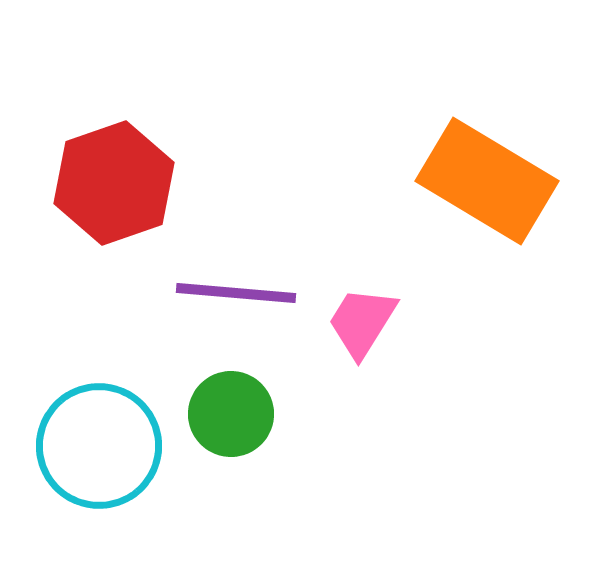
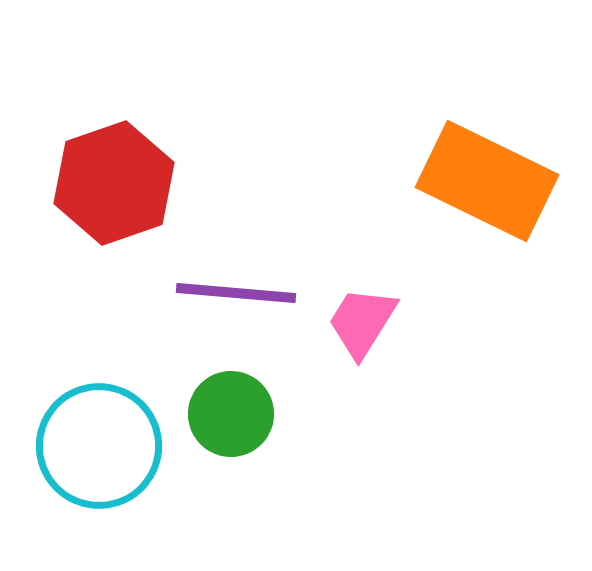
orange rectangle: rotated 5 degrees counterclockwise
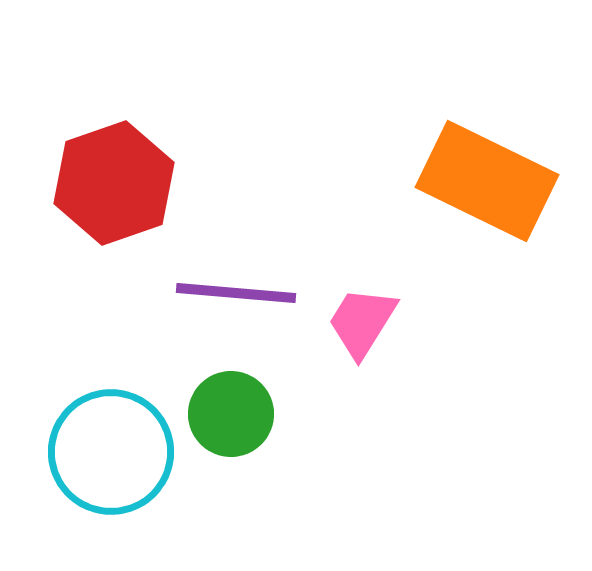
cyan circle: moved 12 px right, 6 px down
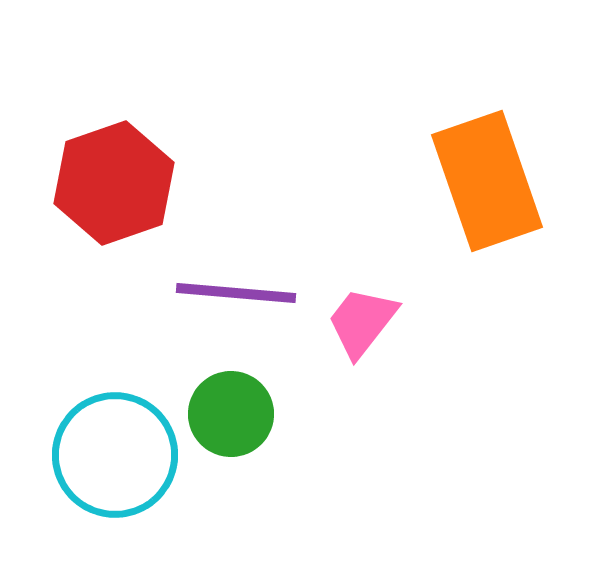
orange rectangle: rotated 45 degrees clockwise
pink trapezoid: rotated 6 degrees clockwise
cyan circle: moved 4 px right, 3 px down
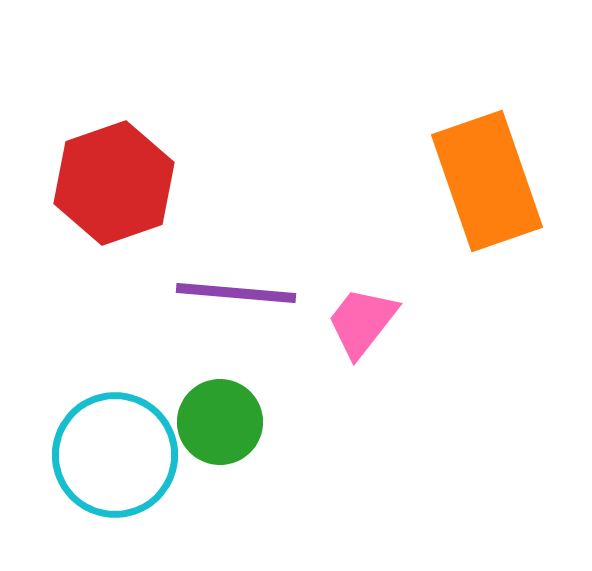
green circle: moved 11 px left, 8 px down
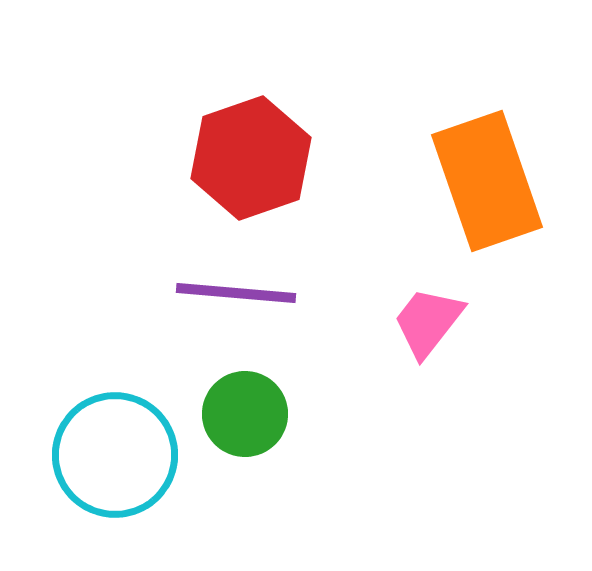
red hexagon: moved 137 px right, 25 px up
pink trapezoid: moved 66 px right
green circle: moved 25 px right, 8 px up
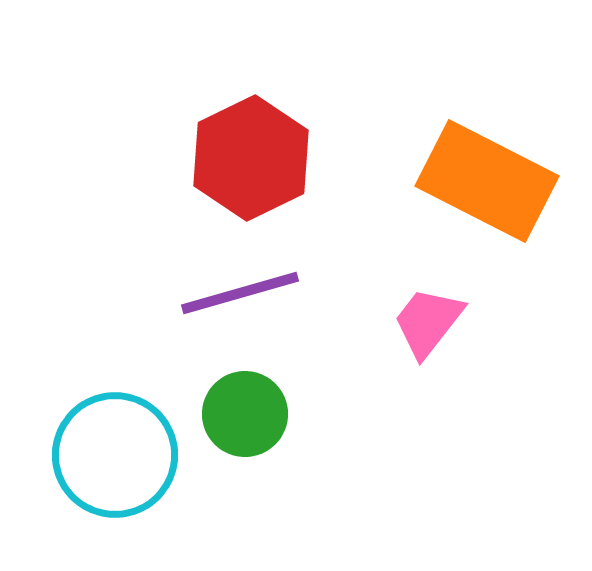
red hexagon: rotated 7 degrees counterclockwise
orange rectangle: rotated 44 degrees counterclockwise
purple line: moved 4 px right; rotated 21 degrees counterclockwise
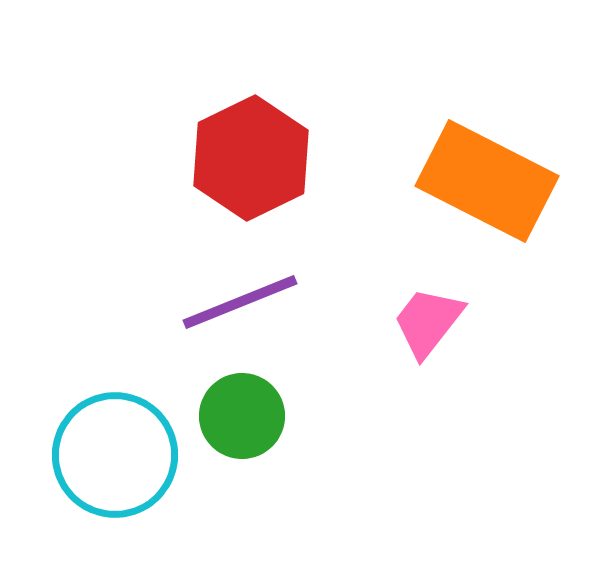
purple line: moved 9 px down; rotated 6 degrees counterclockwise
green circle: moved 3 px left, 2 px down
